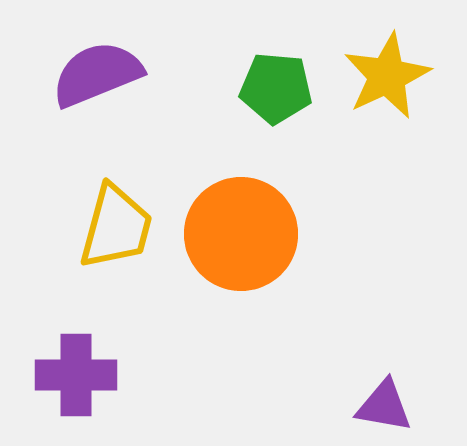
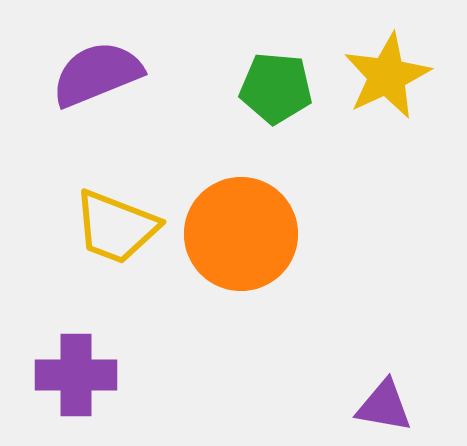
yellow trapezoid: rotated 96 degrees clockwise
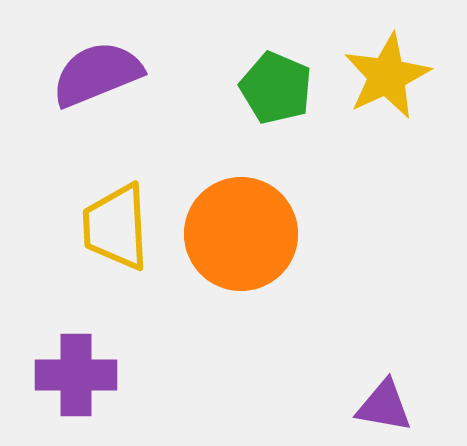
green pentagon: rotated 18 degrees clockwise
yellow trapezoid: rotated 66 degrees clockwise
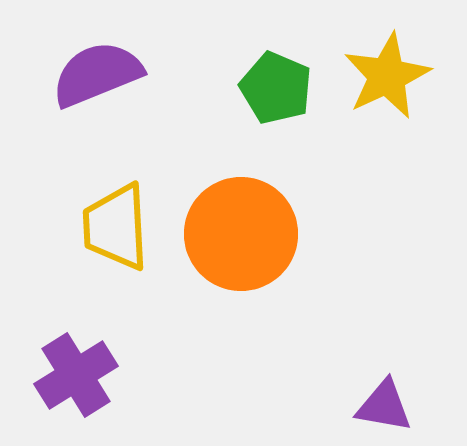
purple cross: rotated 32 degrees counterclockwise
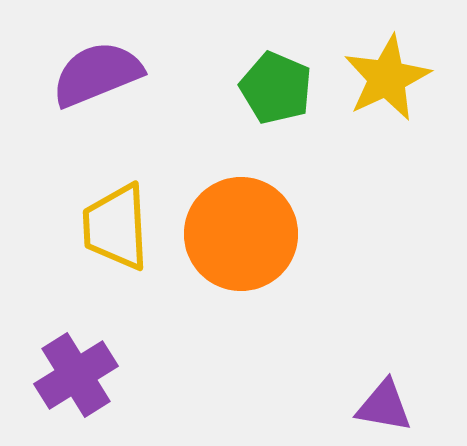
yellow star: moved 2 px down
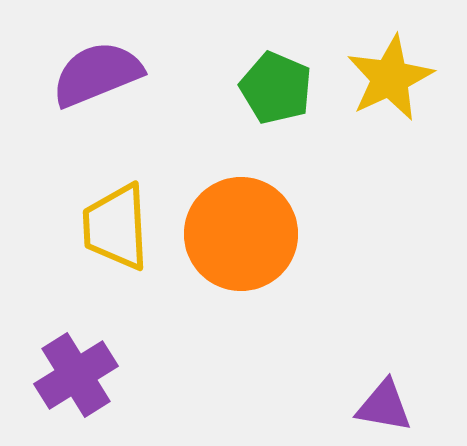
yellow star: moved 3 px right
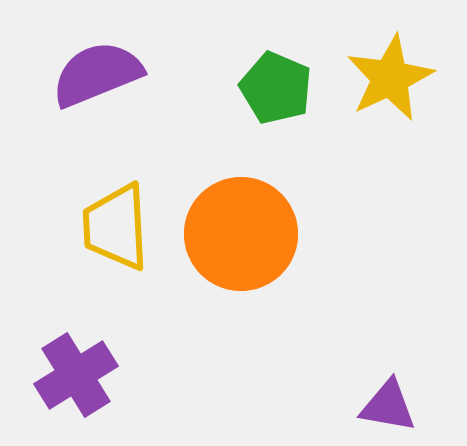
purple triangle: moved 4 px right
